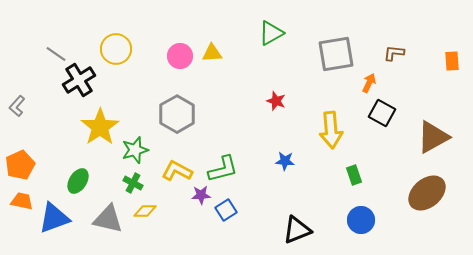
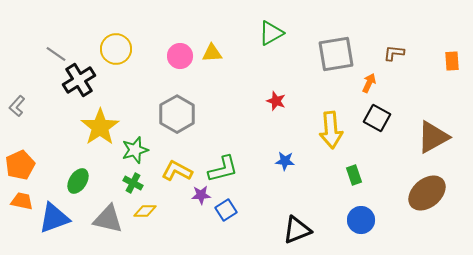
black square: moved 5 px left, 5 px down
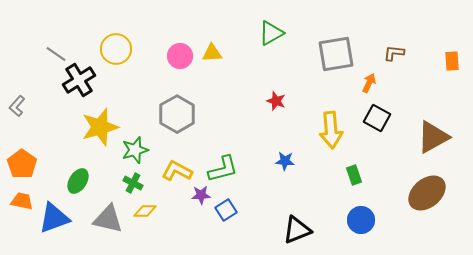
yellow star: rotated 18 degrees clockwise
orange pentagon: moved 2 px right, 1 px up; rotated 12 degrees counterclockwise
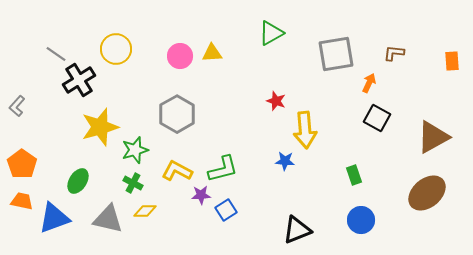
yellow arrow: moved 26 px left
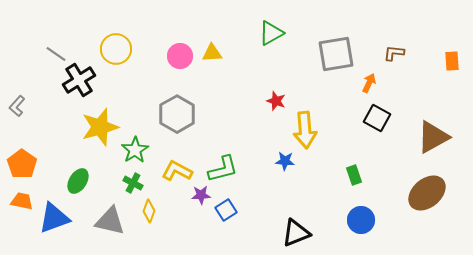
green star: rotated 16 degrees counterclockwise
yellow diamond: moved 4 px right; rotated 70 degrees counterclockwise
gray triangle: moved 2 px right, 2 px down
black triangle: moved 1 px left, 3 px down
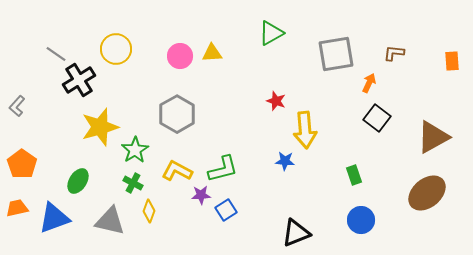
black square: rotated 8 degrees clockwise
orange trapezoid: moved 5 px left, 7 px down; rotated 25 degrees counterclockwise
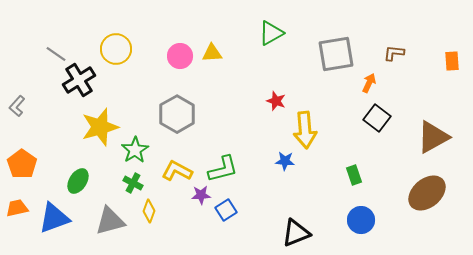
gray triangle: rotated 28 degrees counterclockwise
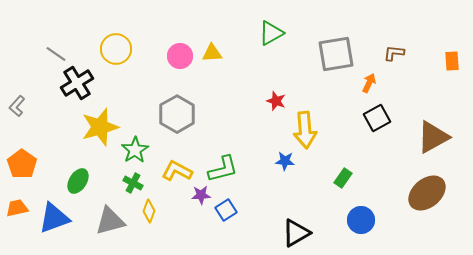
black cross: moved 2 px left, 3 px down
black square: rotated 24 degrees clockwise
green rectangle: moved 11 px left, 3 px down; rotated 54 degrees clockwise
black triangle: rotated 8 degrees counterclockwise
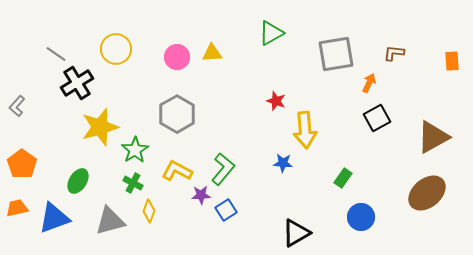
pink circle: moved 3 px left, 1 px down
blue star: moved 2 px left, 2 px down
green L-shape: rotated 36 degrees counterclockwise
blue circle: moved 3 px up
